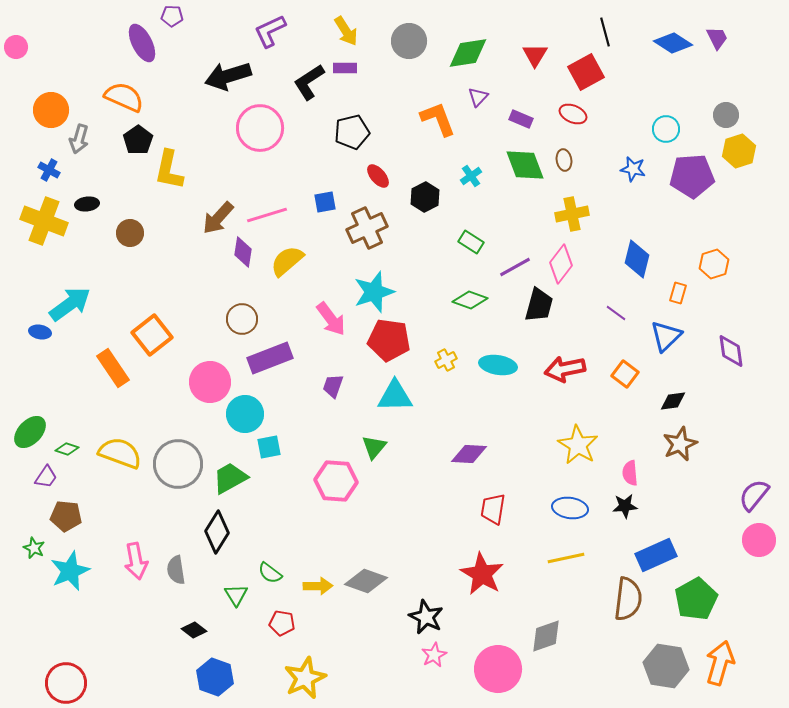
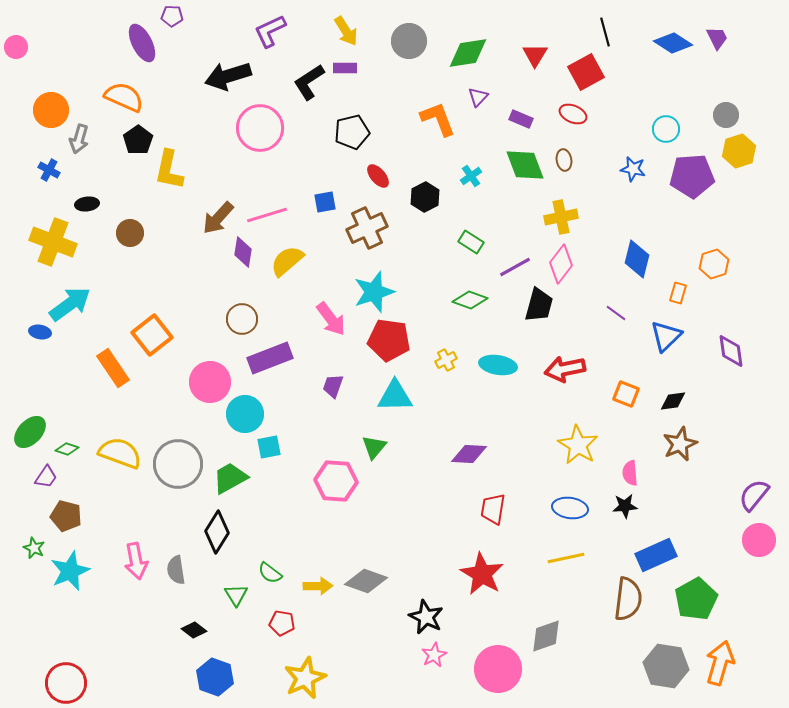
yellow cross at (572, 214): moved 11 px left, 3 px down
yellow cross at (44, 221): moved 9 px right, 21 px down
orange square at (625, 374): moved 1 px right, 20 px down; rotated 16 degrees counterclockwise
brown pentagon at (66, 516): rotated 8 degrees clockwise
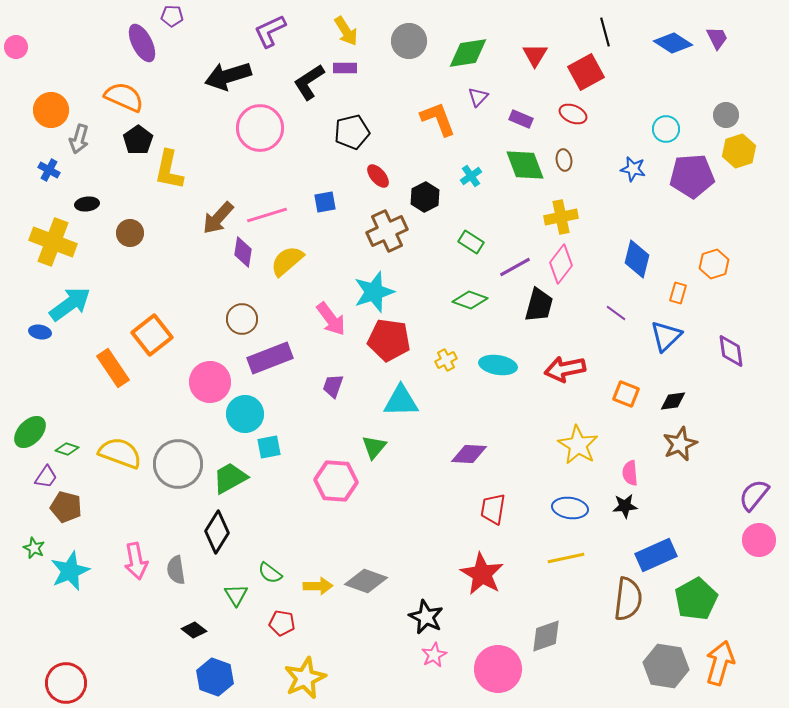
brown cross at (367, 228): moved 20 px right, 3 px down
cyan triangle at (395, 396): moved 6 px right, 5 px down
brown pentagon at (66, 516): moved 9 px up
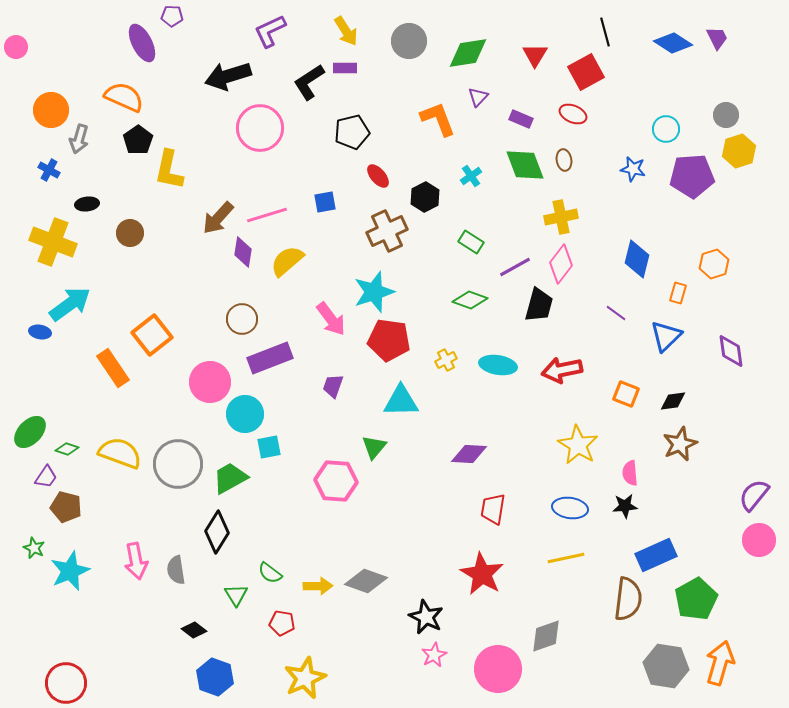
red arrow at (565, 369): moved 3 px left, 1 px down
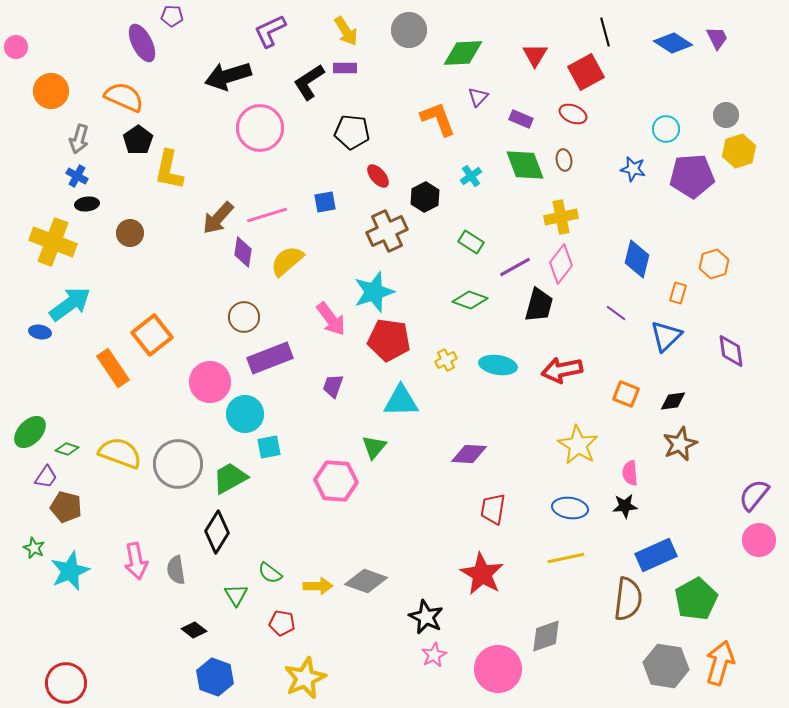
gray circle at (409, 41): moved 11 px up
green diamond at (468, 53): moved 5 px left; rotated 6 degrees clockwise
orange circle at (51, 110): moved 19 px up
black pentagon at (352, 132): rotated 20 degrees clockwise
blue cross at (49, 170): moved 28 px right, 6 px down
brown circle at (242, 319): moved 2 px right, 2 px up
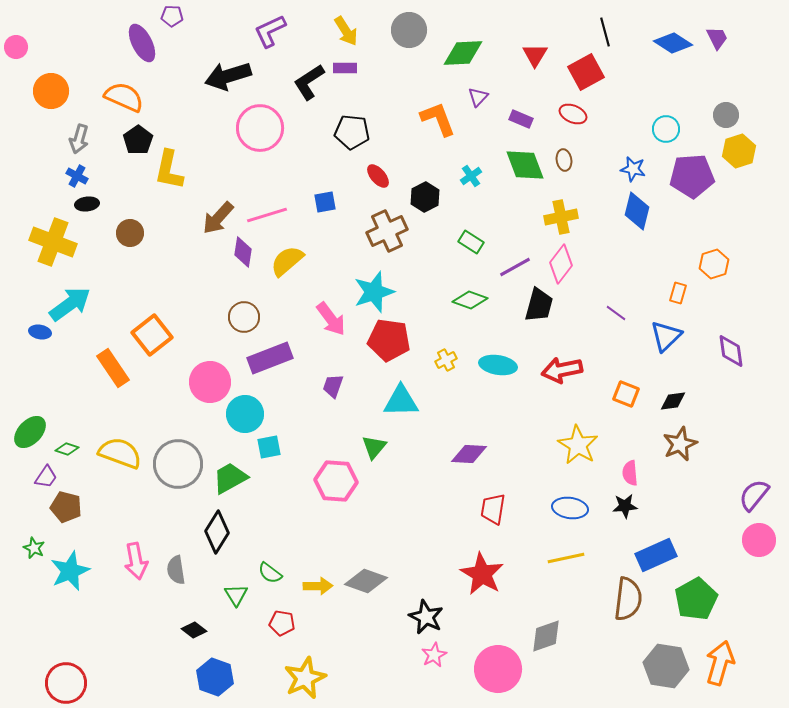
blue diamond at (637, 259): moved 48 px up
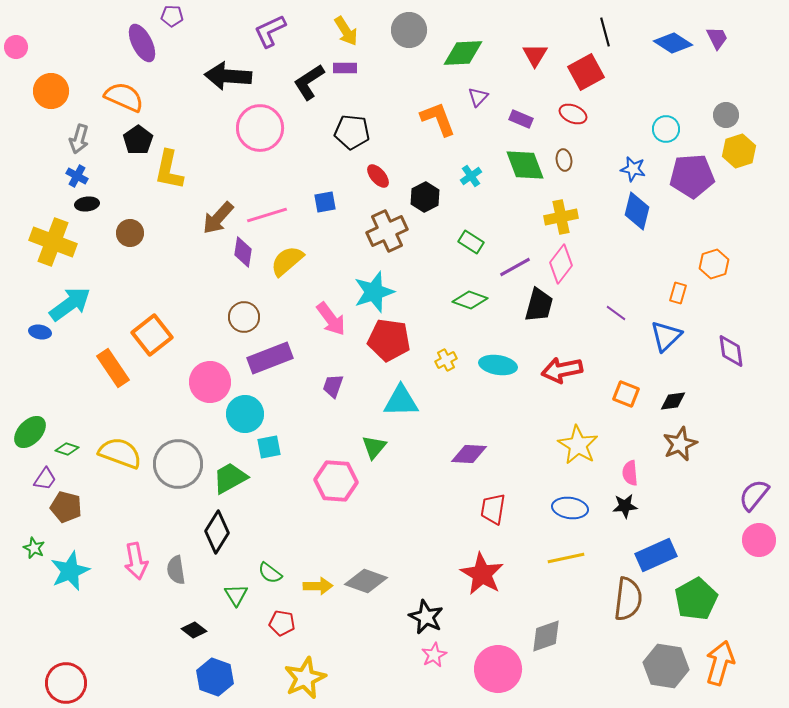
black arrow at (228, 76): rotated 21 degrees clockwise
purple trapezoid at (46, 477): moved 1 px left, 2 px down
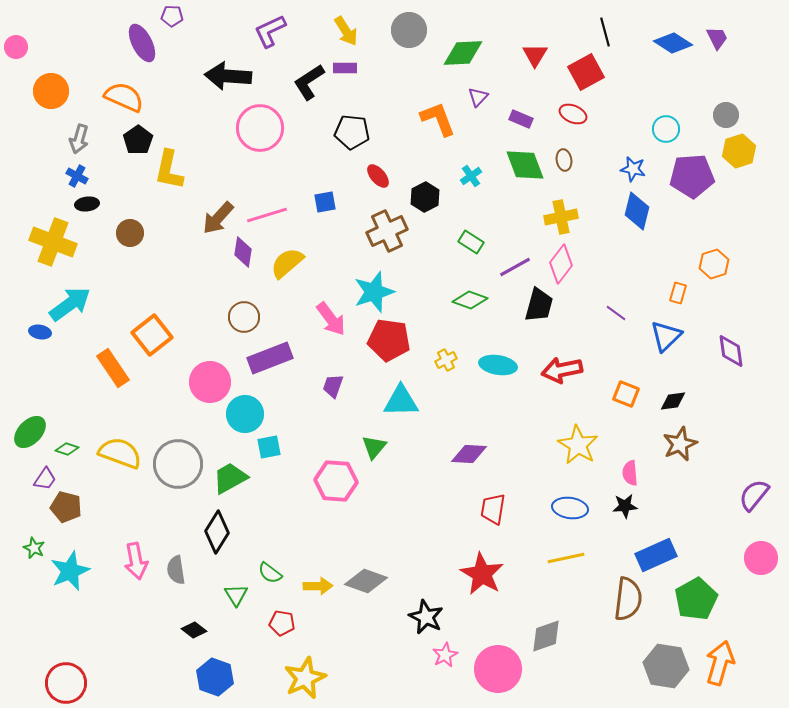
yellow semicircle at (287, 261): moved 2 px down
pink circle at (759, 540): moved 2 px right, 18 px down
pink star at (434, 655): moved 11 px right
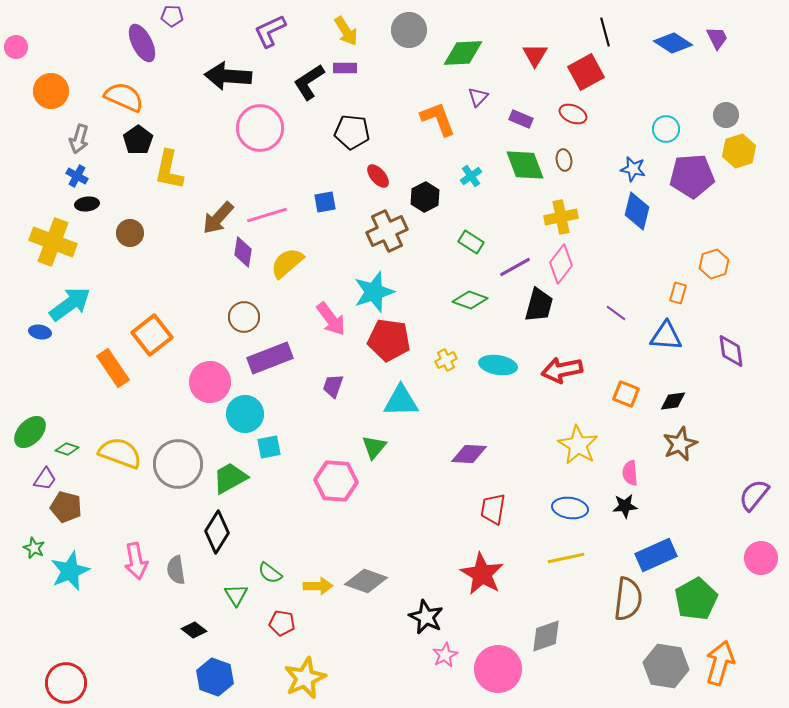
blue triangle at (666, 336): rotated 48 degrees clockwise
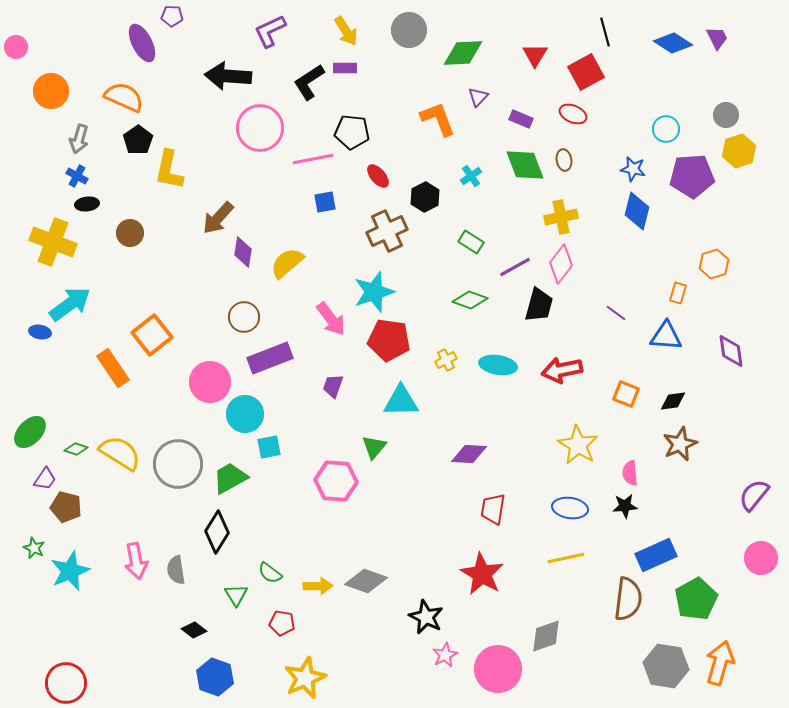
pink line at (267, 215): moved 46 px right, 56 px up; rotated 6 degrees clockwise
green diamond at (67, 449): moved 9 px right
yellow semicircle at (120, 453): rotated 12 degrees clockwise
